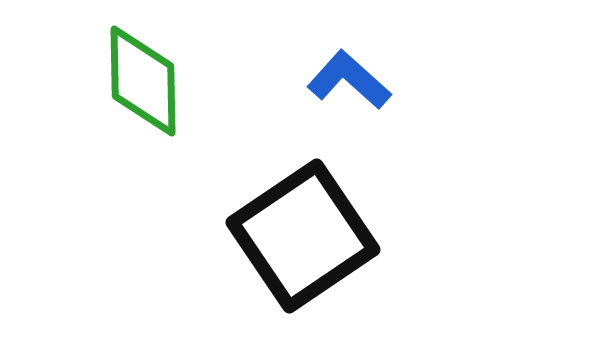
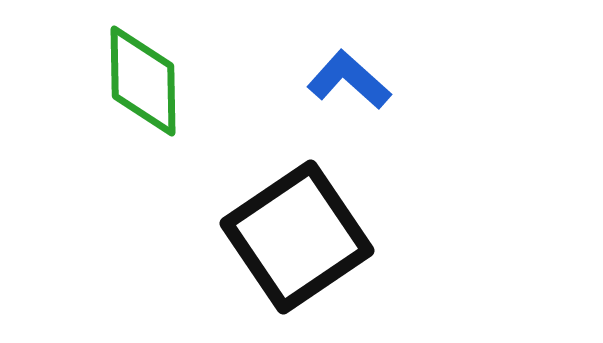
black square: moved 6 px left, 1 px down
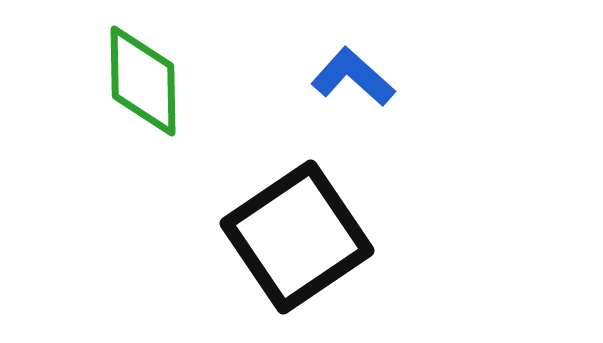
blue L-shape: moved 4 px right, 3 px up
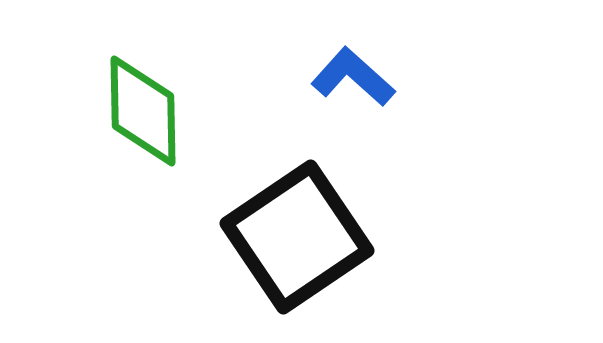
green diamond: moved 30 px down
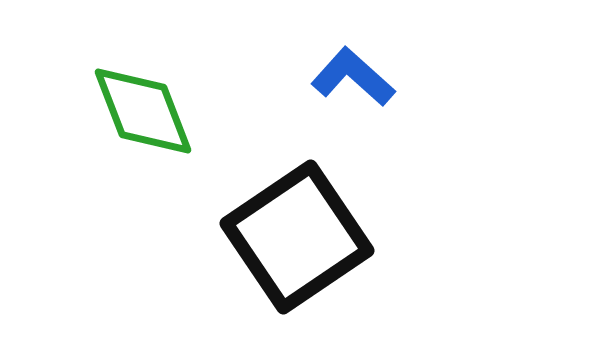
green diamond: rotated 20 degrees counterclockwise
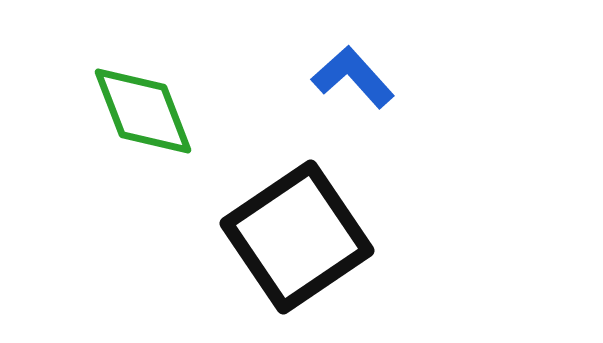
blue L-shape: rotated 6 degrees clockwise
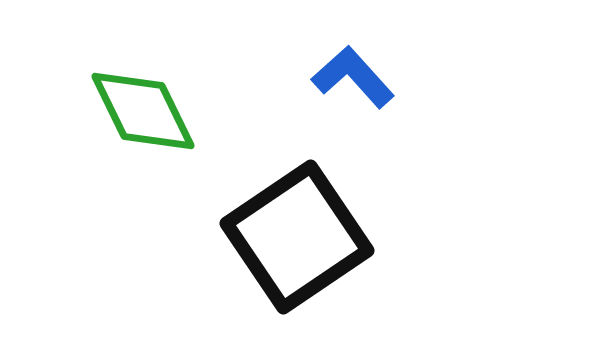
green diamond: rotated 5 degrees counterclockwise
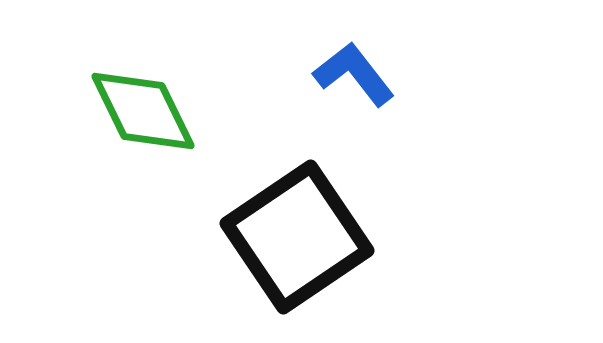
blue L-shape: moved 1 px right, 3 px up; rotated 4 degrees clockwise
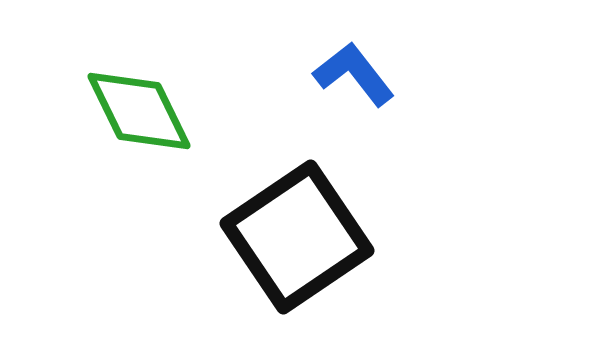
green diamond: moved 4 px left
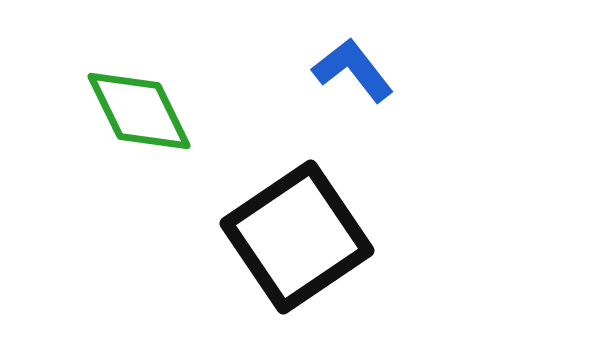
blue L-shape: moved 1 px left, 4 px up
